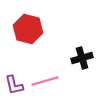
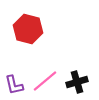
black cross: moved 5 px left, 24 px down
pink line: rotated 24 degrees counterclockwise
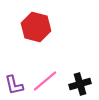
red hexagon: moved 8 px right, 2 px up
black cross: moved 3 px right, 2 px down
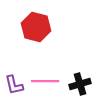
pink line: rotated 40 degrees clockwise
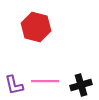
black cross: moved 1 px right, 1 px down
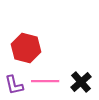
red hexagon: moved 10 px left, 21 px down
black cross: moved 3 px up; rotated 25 degrees counterclockwise
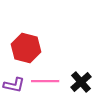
purple L-shape: rotated 65 degrees counterclockwise
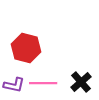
pink line: moved 2 px left, 2 px down
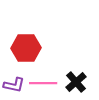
red hexagon: rotated 16 degrees counterclockwise
black cross: moved 5 px left
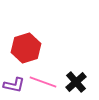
red hexagon: rotated 16 degrees counterclockwise
pink line: moved 1 px up; rotated 20 degrees clockwise
